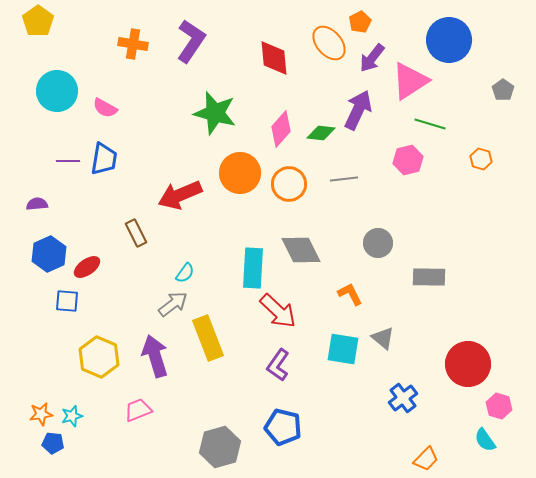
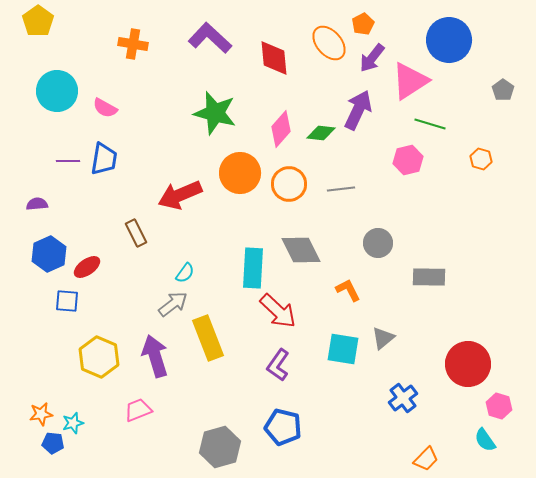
orange pentagon at (360, 22): moved 3 px right, 2 px down
purple L-shape at (191, 41): moved 19 px right, 3 px up; rotated 81 degrees counterclockwise
gray line at (344, 179): moved 3 px left, 10 px down
orange L-shape at (350, 294): moved 2 px left, 4 px up
gray triangle at (383, 338): rotated 40 degrees clockwise
cyan star at (72, 416): moved 1 px right, 7 px down
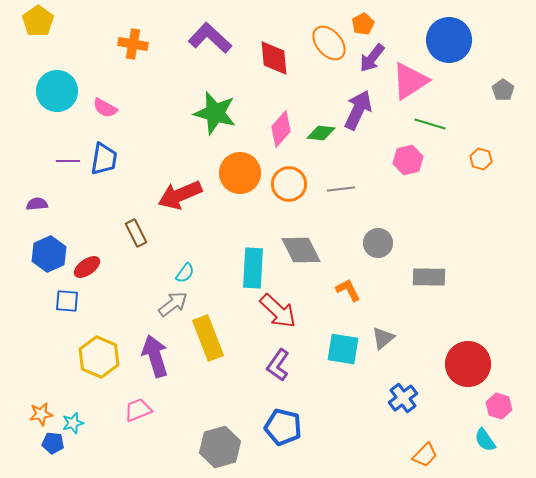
orange trapezoid at (426, 459): moved 1 px left, 4 px up
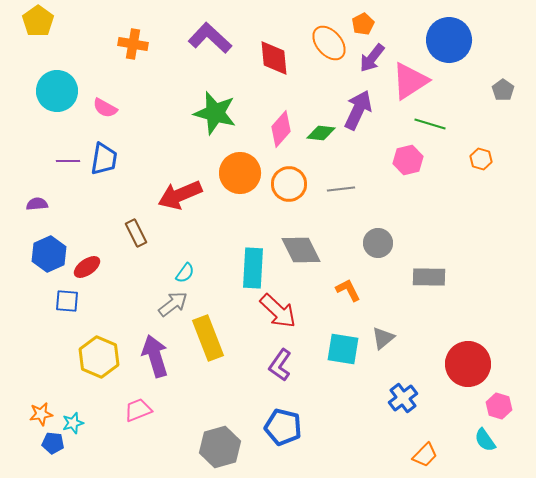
purple L-shape at (278, 365): moved 2 px right
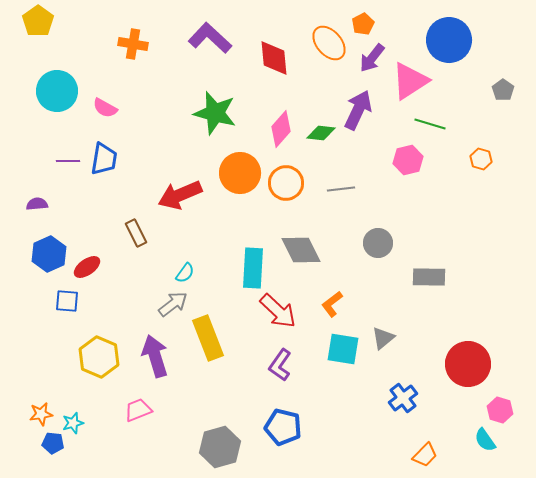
orange circle at (289, 184): moved 3 px left, 1 px up
orange L-shape at (348, 290): moved 16 px left, 14 px down; rotated 100 degrees counterclockwise
pink hexagon at (499, 406): moved 1 px right, 4 px down
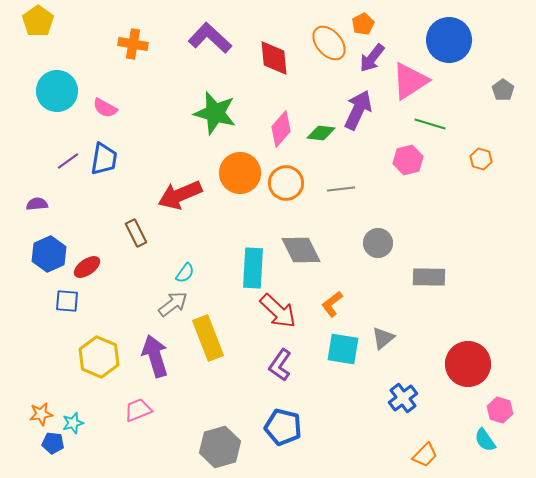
purple line at (68, 161): rotated 35 degrees counterclockwise
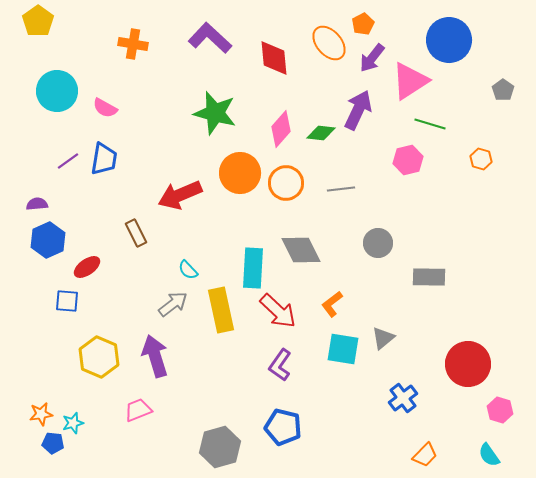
blue hexagon at (49, 254): moved 1 px left, 14 px up
cyan semicircle at (185, 273): moved 3 px right, 3 px up; rotated 100 degrees clockwise
yellow rectangle at (208, 338): moved 13 px right, 28 px up; rotated 9 degrees clockwise
cyan semicircle at (485, 440): moved 4 px right, 15 px down
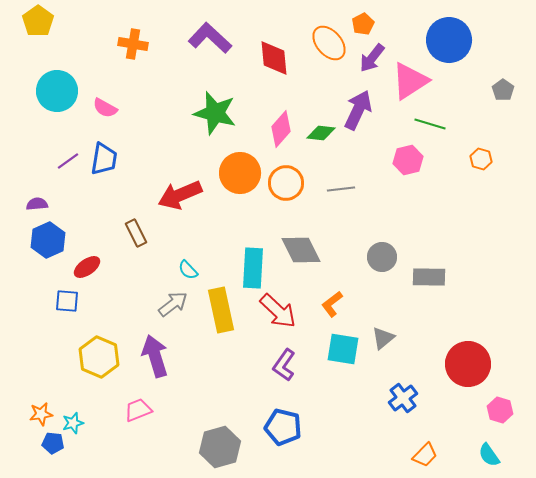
gray circle at (378, 243): moved 4 px right, 14 px down
purple L-shape at (280, 365): moved 4 px right
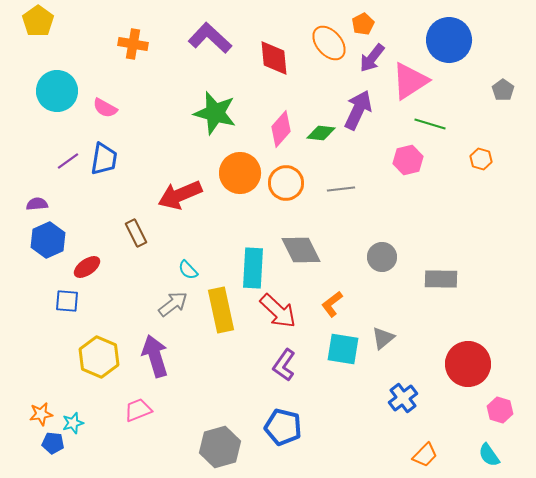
gray rectangle at (429, 277): moved 12 px right, 2 px down
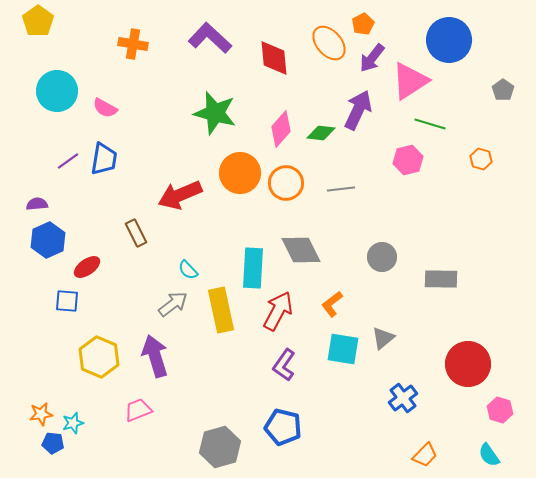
red arrow at (278, 311): rotated 105 degrees counterclockwise
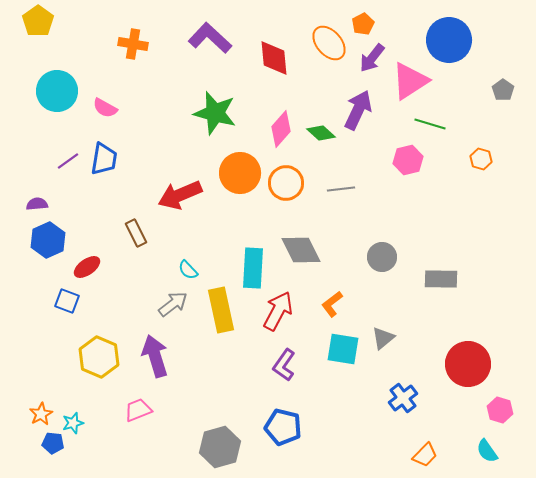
green diamond at (321, 133): rotated 36 degrees clockwise
blue square at (67, 301): rotated 15 degrees clockwise
orange star at (41, 414): rotated 20 degrees counterclockwise
cyan semicircle at (489, 455): moved 2 px left, 4 px up
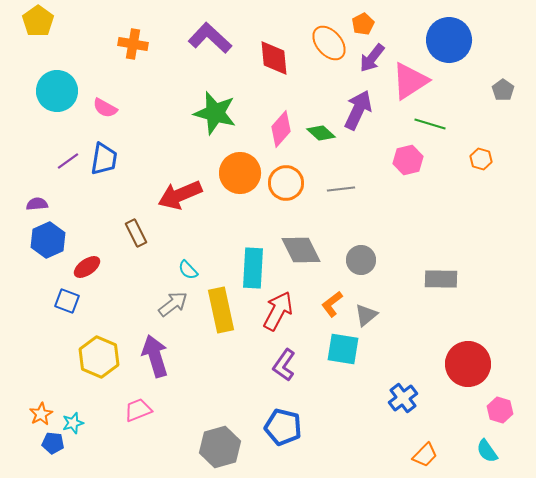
gray circle at (382, 257): moved 21 px left, 3 px down
gray triangle at (383, 338): moved 17 px left, 23 px up
